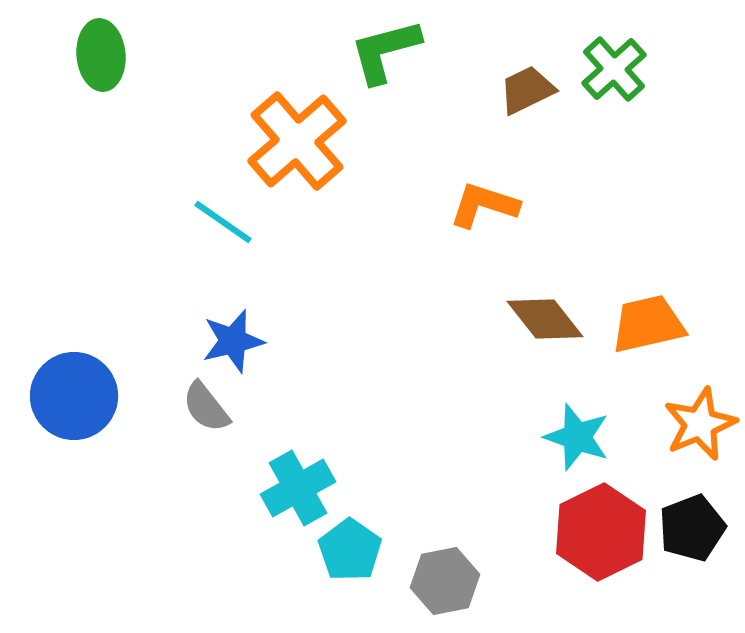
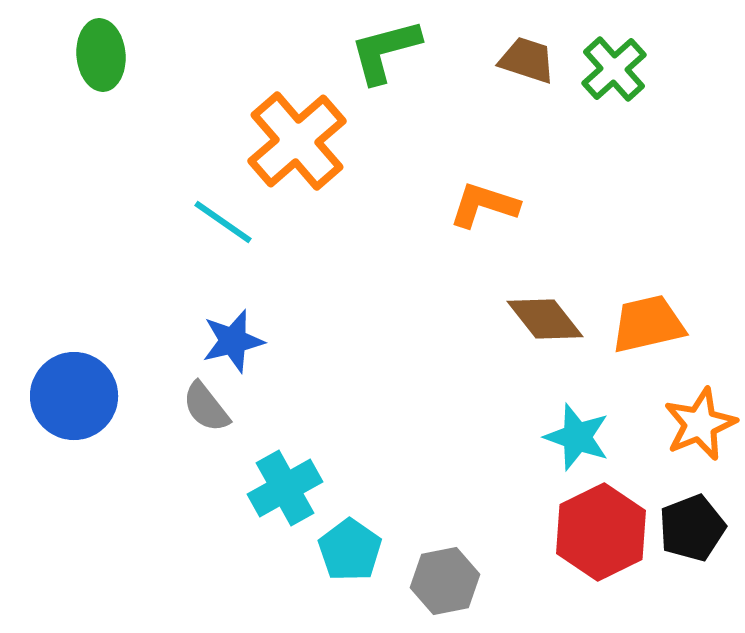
brown trapezoid: moved 30 px up; rotated 44 degrees clockwise
cyan cross: moved 13 px left
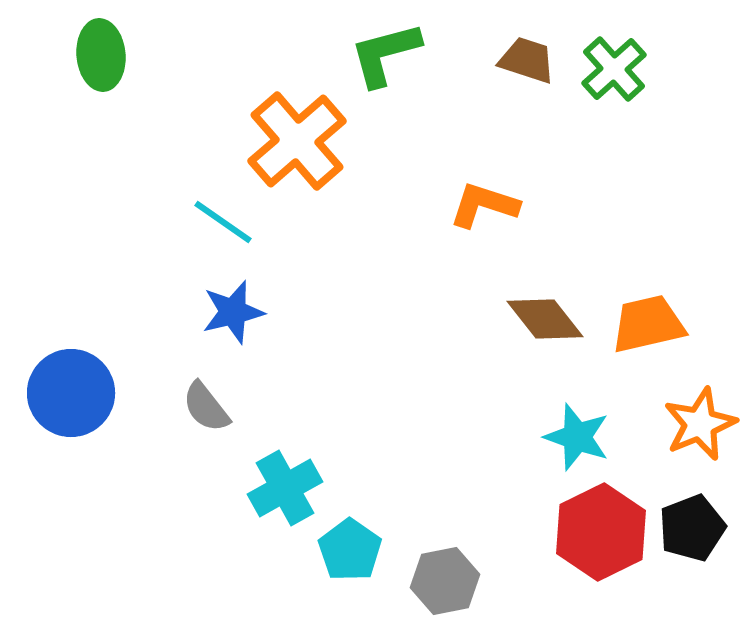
green L-shape: moved 3 px down
blue star: moved 29 px up
blue circle: moved 3 px left, 3 px up
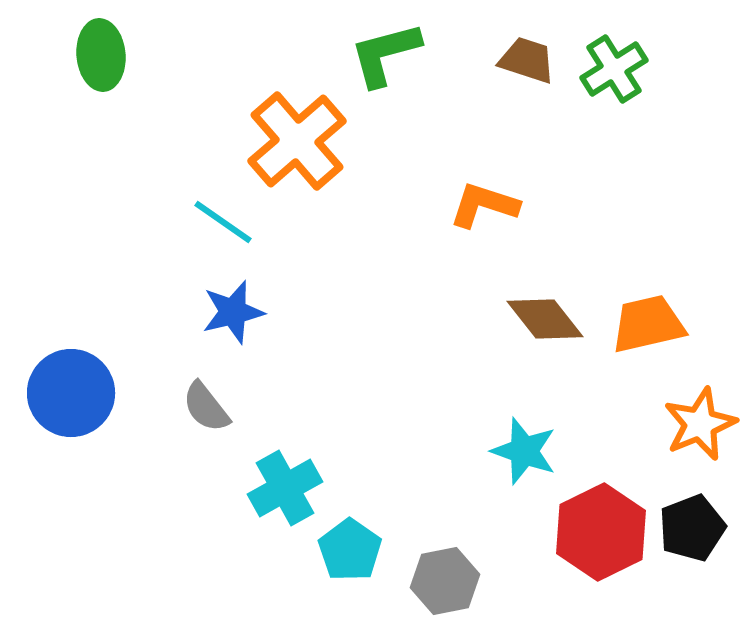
green cross: rotated 10 degrees clockwise
cyan star: moved 53 px left, 14 px down
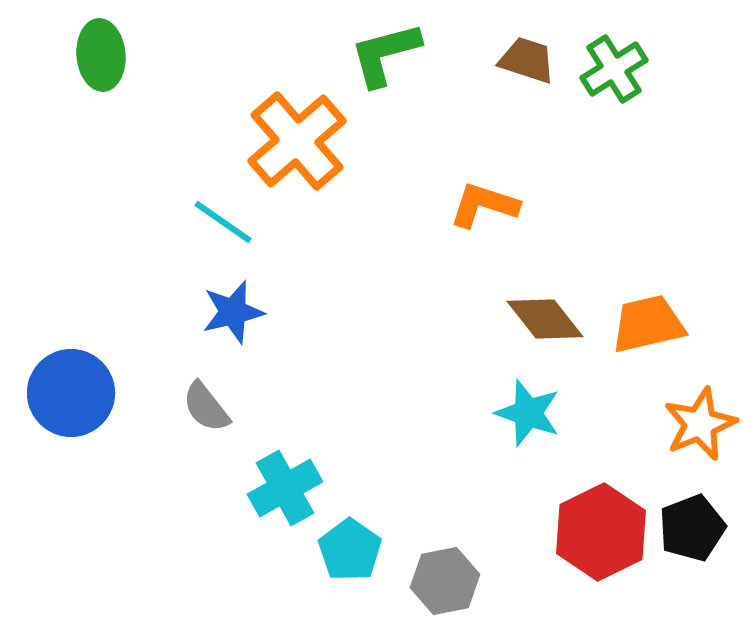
cyan star: moved 4 px right, 38 px up
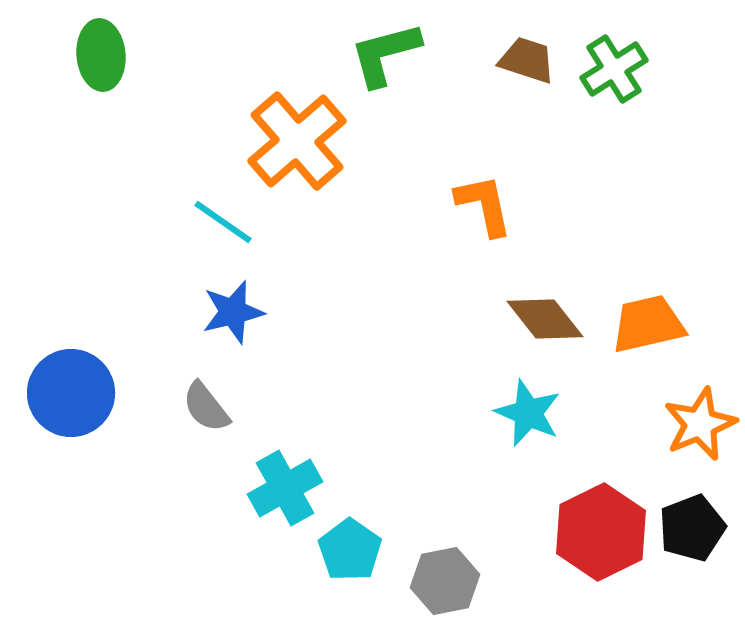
orange L-shape: rotated 60 degrees clockwise
cyan star: rotated 4 degrees clockwise
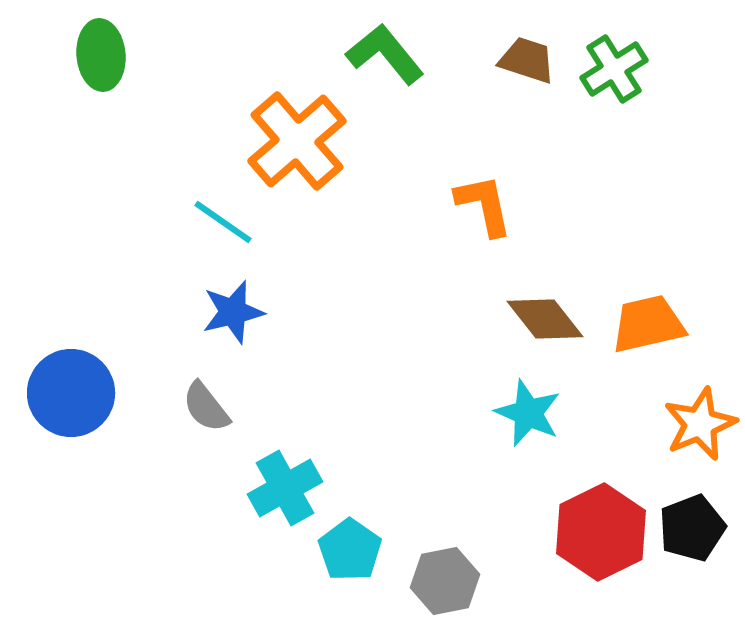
green L-shape: rotated 66 degrees clockwise
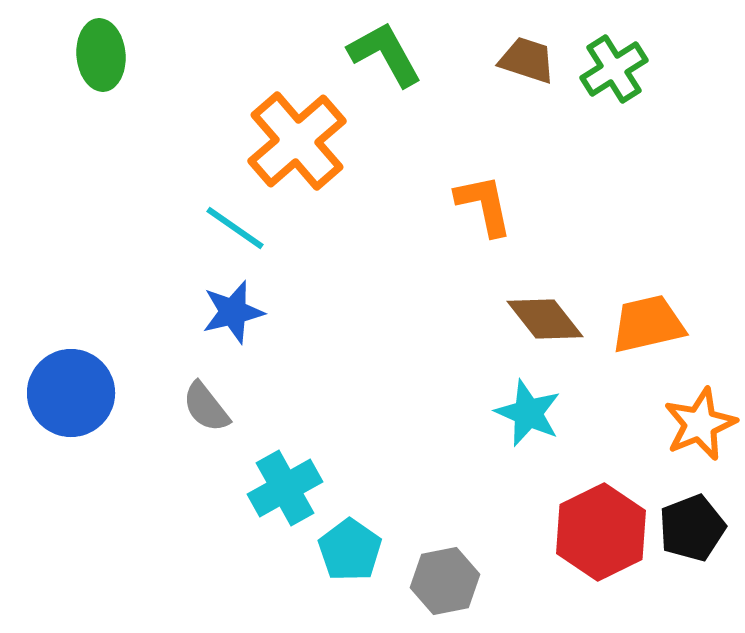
green L-shape: rotated 10 degrees clockwise
cyan line: moved 12 px right, 6 px down
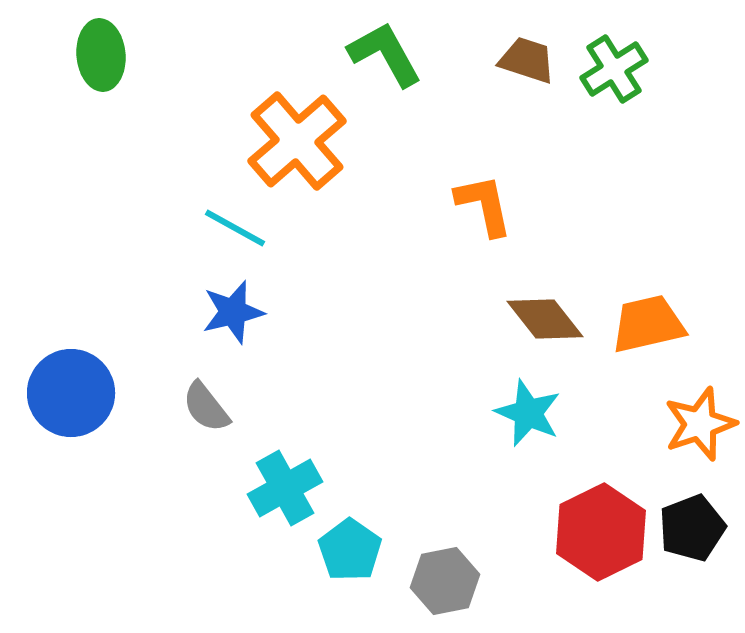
cyan line: rotated 6 degrees counterclockwise
orange star: rotated 4 degrees clockwise
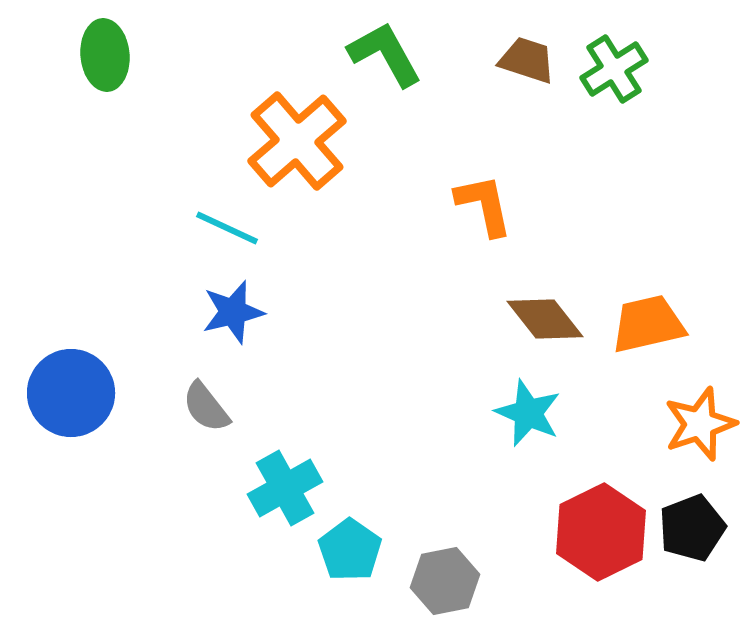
green ellipse: moved 4 px right
cyan line: moved 8 px left; rotated 4 degrees counterclockwise
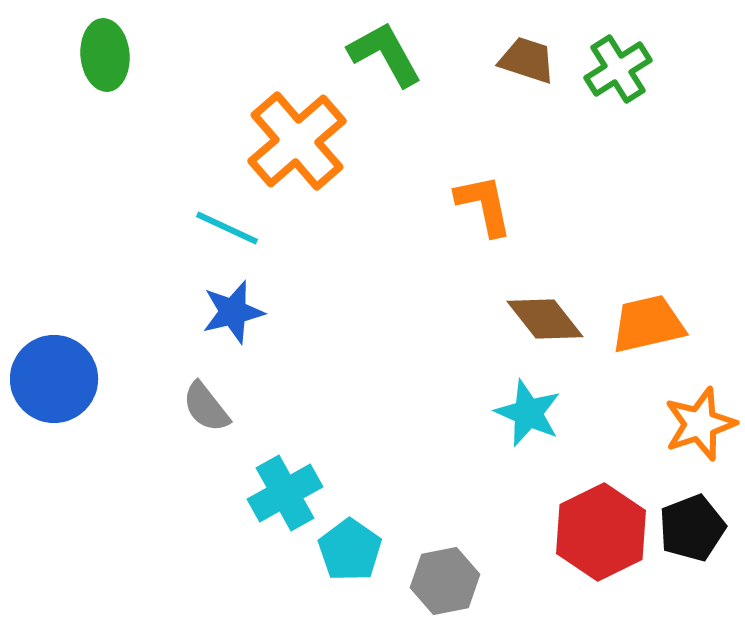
green cross: moved 4 px right
blue circle: moved 17 px left, 14 px up
cyan cross: moved 5 px down
